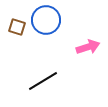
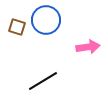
pink arrow: rotated 10 degrees clockwise
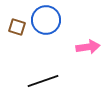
black line: rotated 12 degrees clockwise
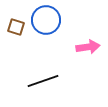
brown square: moved 1 px left
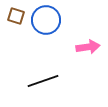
brown square: moved 11 px up
